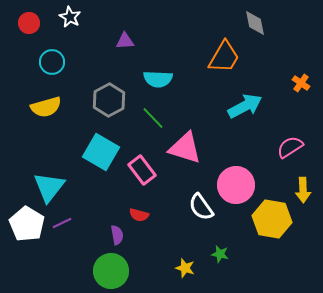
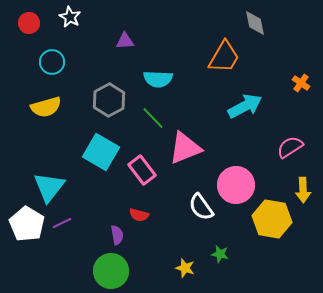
pink triangle: rotated 39 degrees counterclockwise
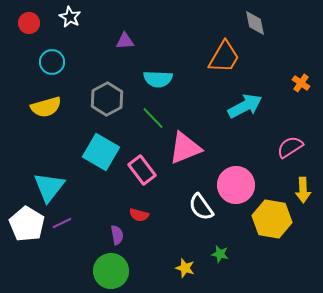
gray hexagon: moved 2 px left, 1 px up
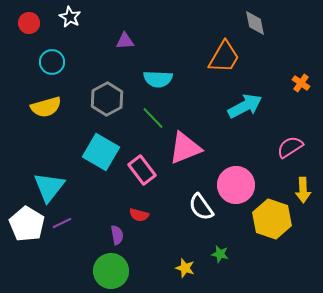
yellow hexagon: rotated 9 degrees clockwise
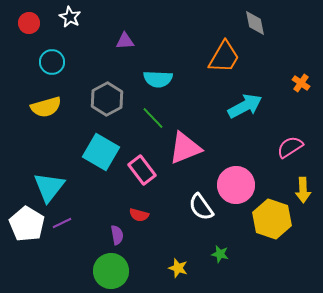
yellow star: moved 7 px left
